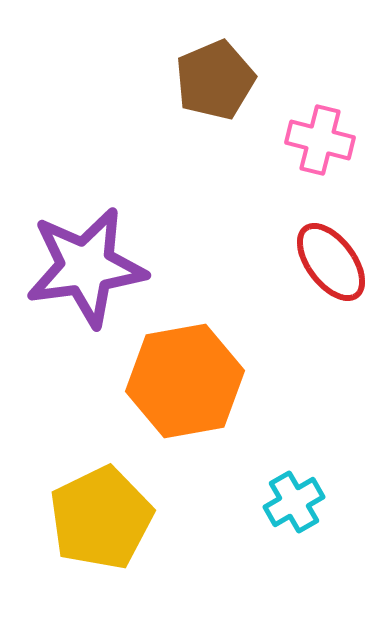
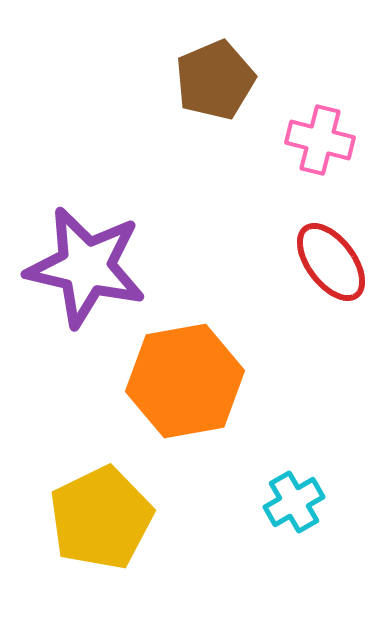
purple star: rotated 21 degrees clockwise
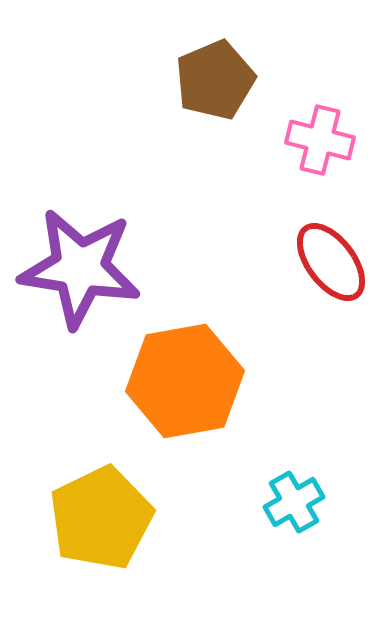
purple star: moved 6 px left, 1 px down; rotated 4 degrees counterclockwise
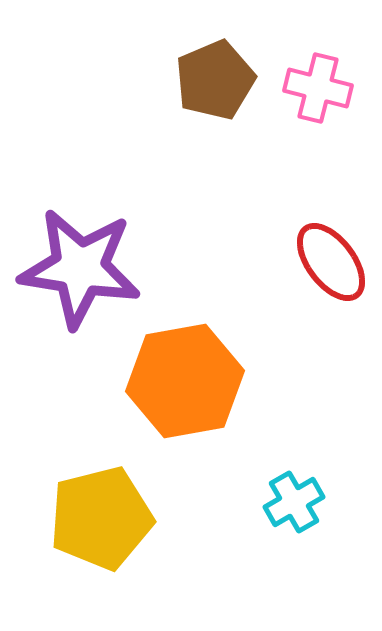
pink cross: moved 2 px left, 52 px up
yellow pentagon: rotated 12 degrees clockwise
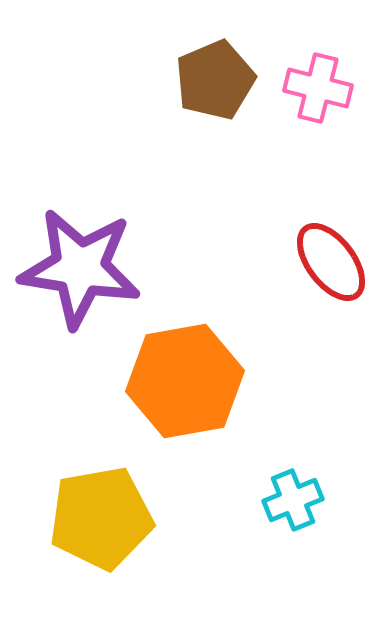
cyan cross: moved 1 px left, 2 px up; rotated 8 degrees clockwise
yellow pentagon: rotated 4 degrees clockwise
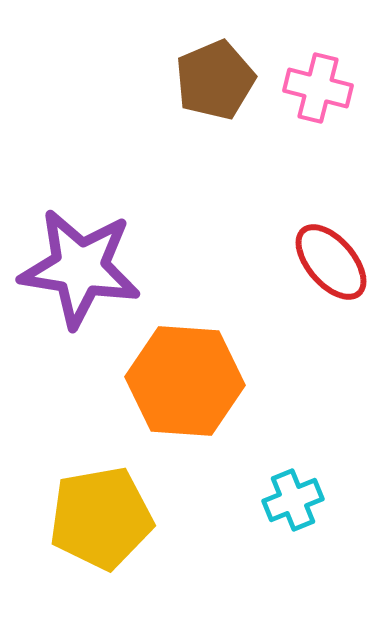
red ellipse: rotated 4 degrees counterclockwise
orange hexagon: rotated 14 degrees clockwise
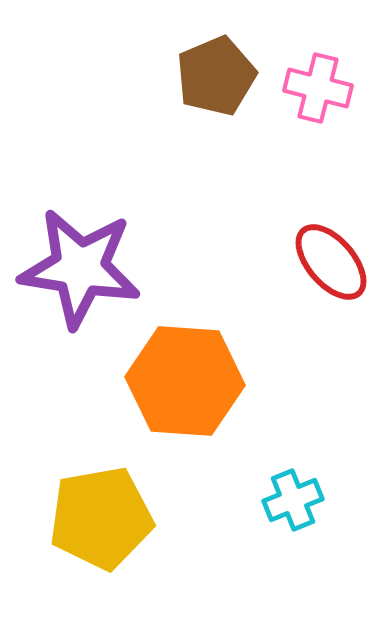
brown pentagon: moved 1 px right, 4 px up
